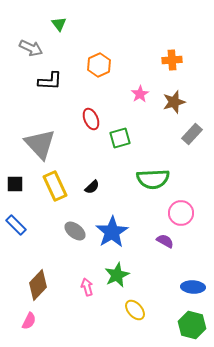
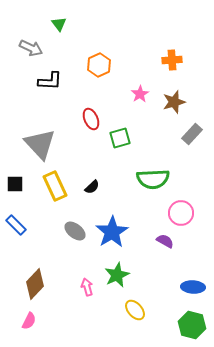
brown diamond: moved 3 px left, 1 px up
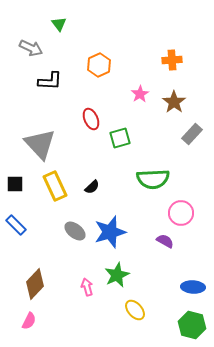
brown star: rotated 20 degrees counterclockwise
blue star: moved 2 px left; rotated 16 degrees clockwise
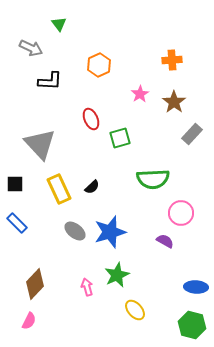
yellow rectangle: moved 4 px right, 3 px down
blue rectangle: moved 1 px right, 2 px up
blue ellipse: moved 3 px right
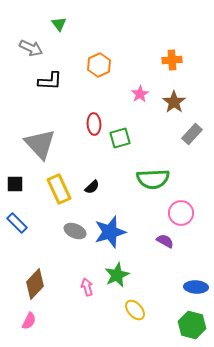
red ellipse: moved 3 px right, 5 px down; rotated 20 degrees clockwise
gray ellipse: rotated 15 degrees counterclockwise
